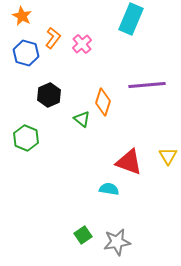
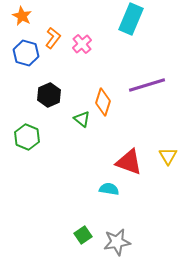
purple line: rotated 12 degrees counterclockwise
green hexagon: moved 1 px right, 1 px up
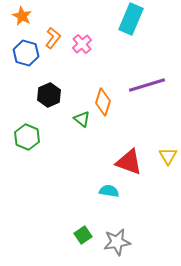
cyan semicircle: moved 2 px down
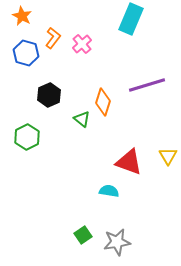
green hexagon: rotated 10 degrees clockwise
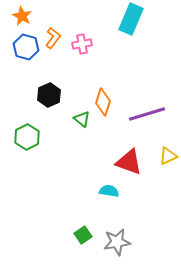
pink cross: rotated 30 degrees clockwise
blue hexagon: moved 6 px up
purple line: moved 29 px down
yellow triangle: rotated 36 degrees clockwise
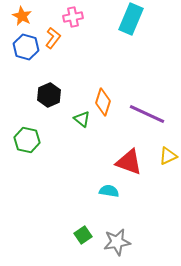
pink cross: moved 9 px left, 27 px up
purple line: rotated 42 degrees clockwise
green hexagon: moved 3 px down; rotated 20 degrees counterclockwise
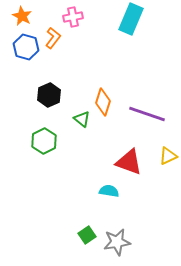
purple line: rotated 6 degrees counterclockwise
green hexagon: moved 17 px right, 1 px down; rotated 20 degrees clockwise
green square: moved 4 px right
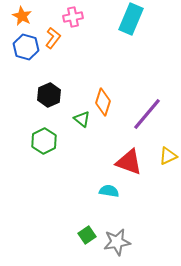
purple line: rotated 69 degrees counterclockwise
